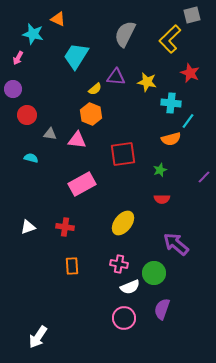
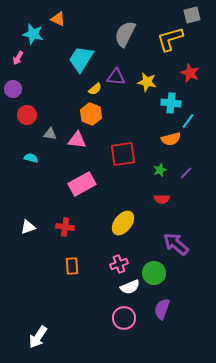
yellow L-shape: rotated 28 degrees clockwise
cyan trapezoid: moved 5 px right, 3 px down
purple line: moved 18 px left, 4 px up
pink cross: rotated 30 degrees counterclockwise
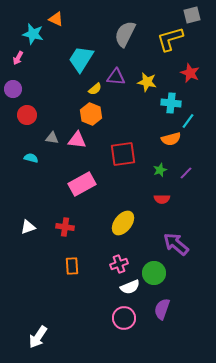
orange triangle: moved 2 px left
gray triangle: moved 2 px right, 4 px down
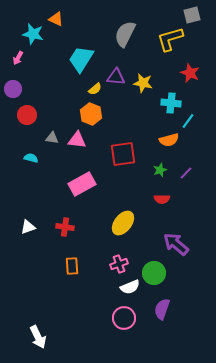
yellow star: moved 4 px left, 1 px down
orange semicircle: moved 2 px left, 1 px down
white arrow: rotated 60 degrees counterclockwise
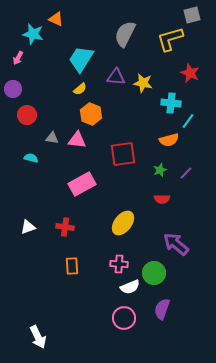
yellow semicircle: moved 15 px left
pink cross: rotated 24 degrees clockwise
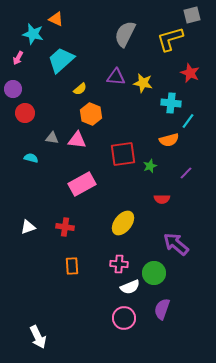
cyan trapezoid: moved 20 px left, 1 px down; rotated 16 degrees clockwise
red circle: moved 2 px left, 2 px up
green star: moved 10 px left, 4 px up
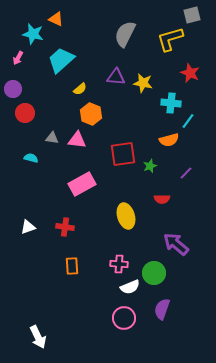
yellow ellipse: moved 3 px right, 7 px up; rotated 55 degrees counterclockwise
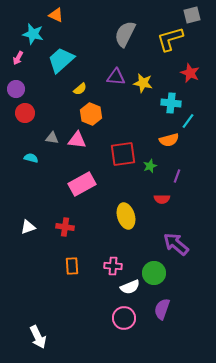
orange triangle: moved 4 px up
purple circle: moved 3 px right
purple line: moved 9 px left, 3 px down; rotated 24 degrees counterclockwise
pink cross: moved 6 px left, 2 px down
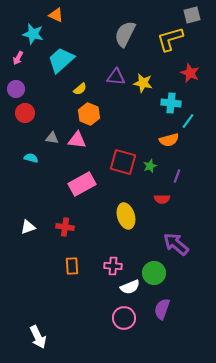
orange hexagon: moved 2 px left
red square: moved 8 px down; rotated 24 degrees clockwise
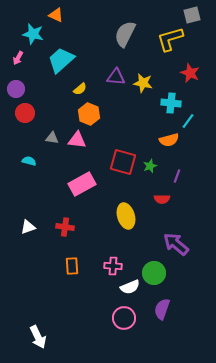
cyan semicircle: moved 2 px left, 3 px down
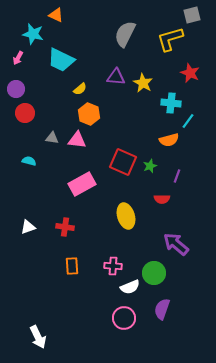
cyan trapezoid: rotated 112 degrees counterclockwise
yellow star: rotated 18 degrees clockwise
red square: rotated 8 degrees clockwise
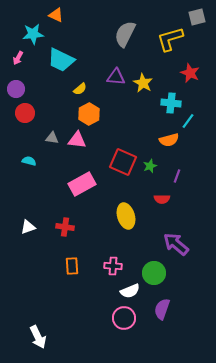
gray square: moved 5 px right, 2 px down
cyan star: rotated 20 degrees counterclockwise
orange hexagon: rotated 10 degrees clockwise
white semicircle: moved 4 px down
